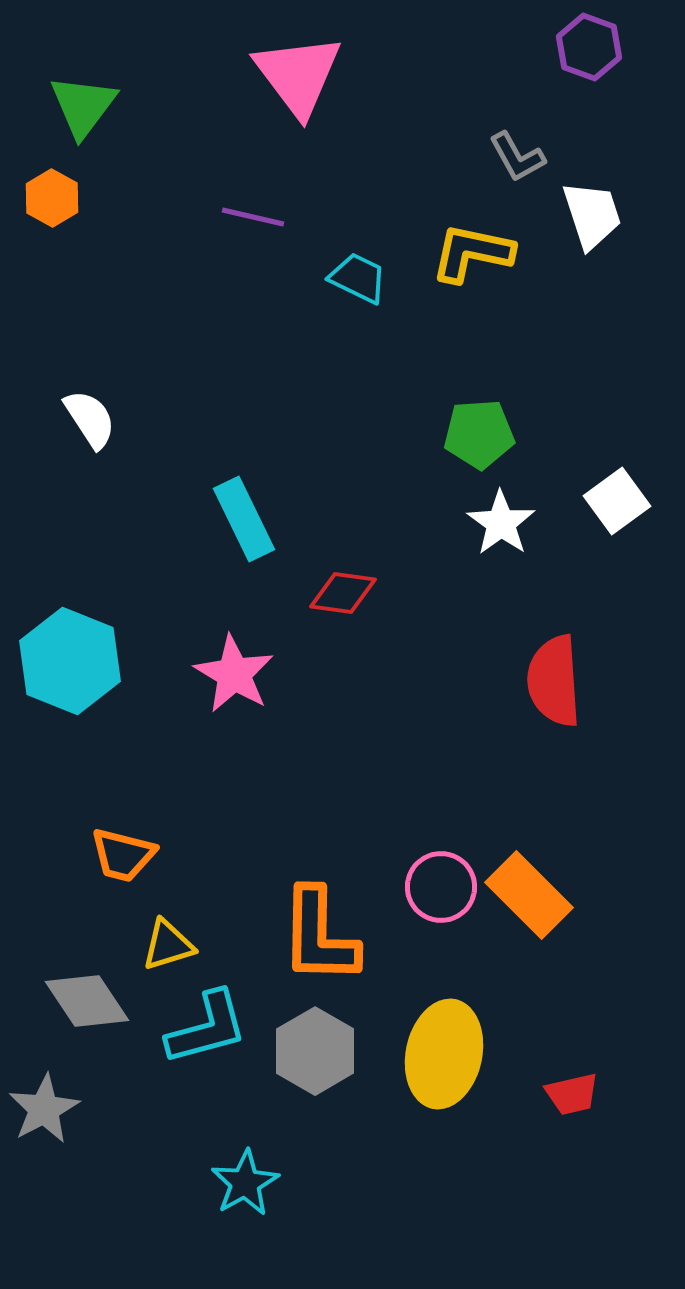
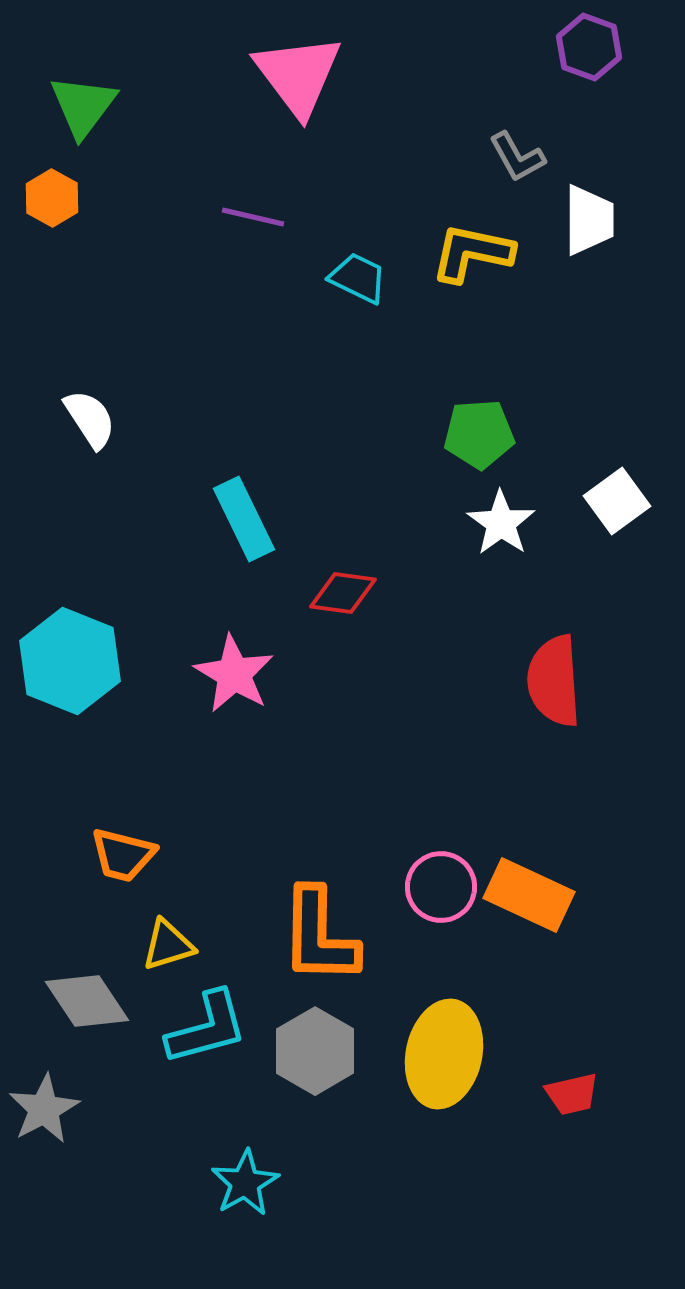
white trapezoid: moved 3 px left, 5 px down; rotated 18 degrees clockwise
orange rectangle: rotated 20 degrees counterclockwise
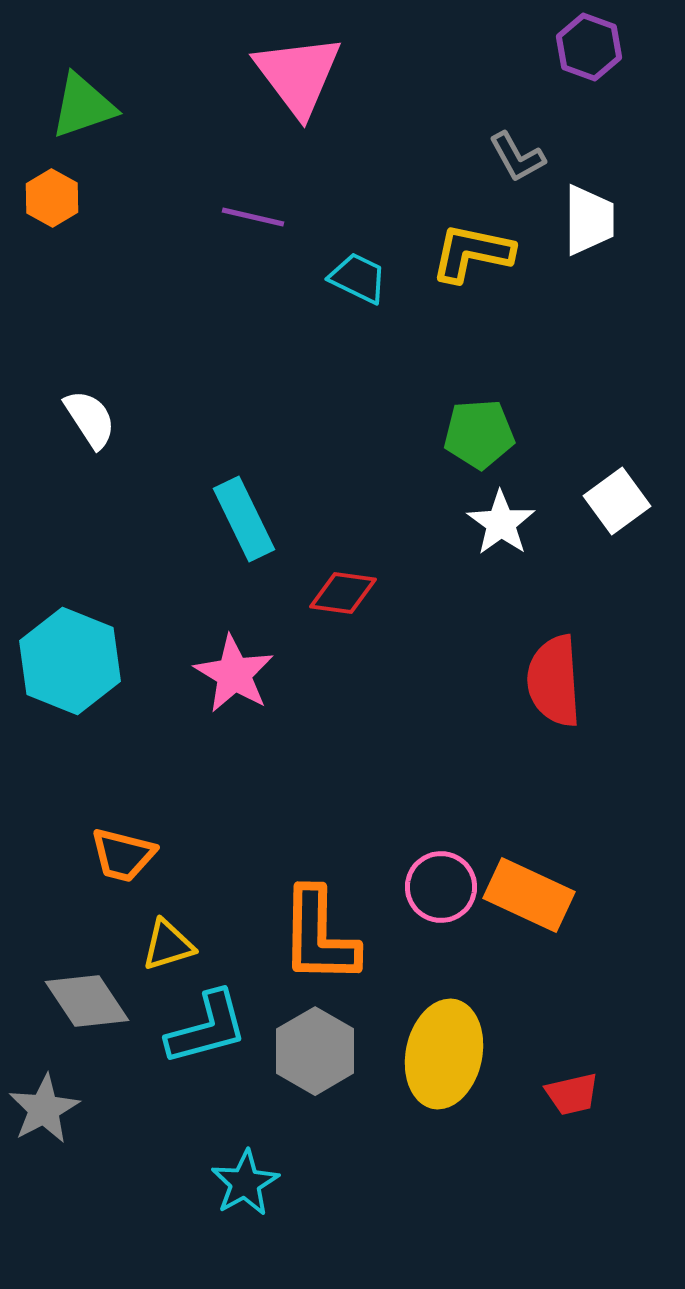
green triangle: rotated 34 degrees clockwise
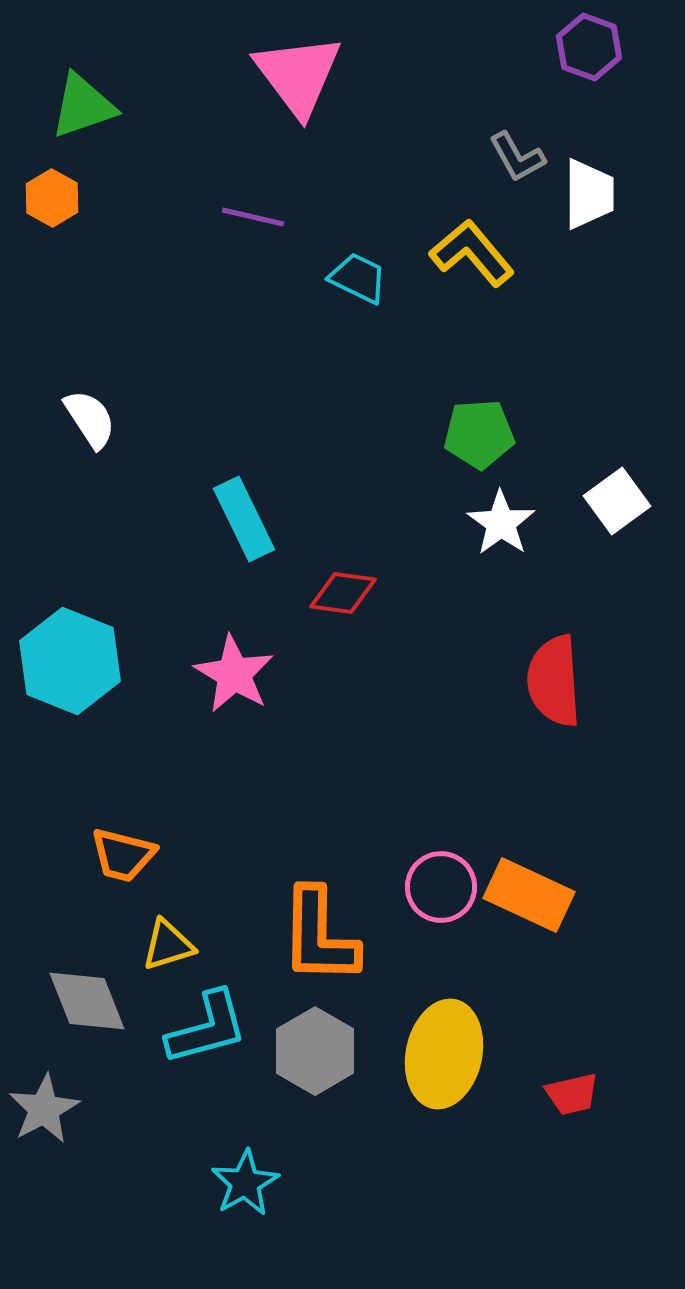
white trapezoid: moved 26 px up
yellow L-shape: rotated 38 degrees clockwise
gray diamond: rotated 12 degrees clockwise
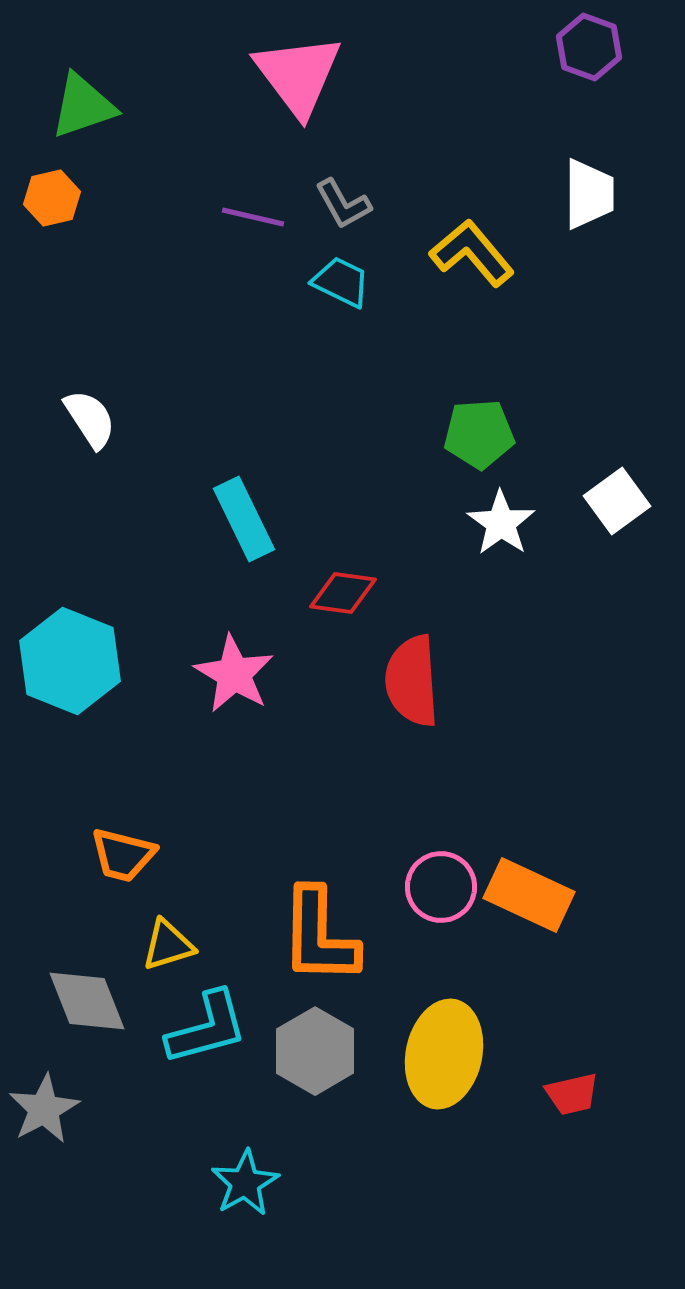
gray L-shape: moved 174 px left, 47 px down
orange hexagon: rotated 18 degrees clockwise
cyan trapezoid: moved 17 px left, 4 px down
red semicircle: moved 142 px left
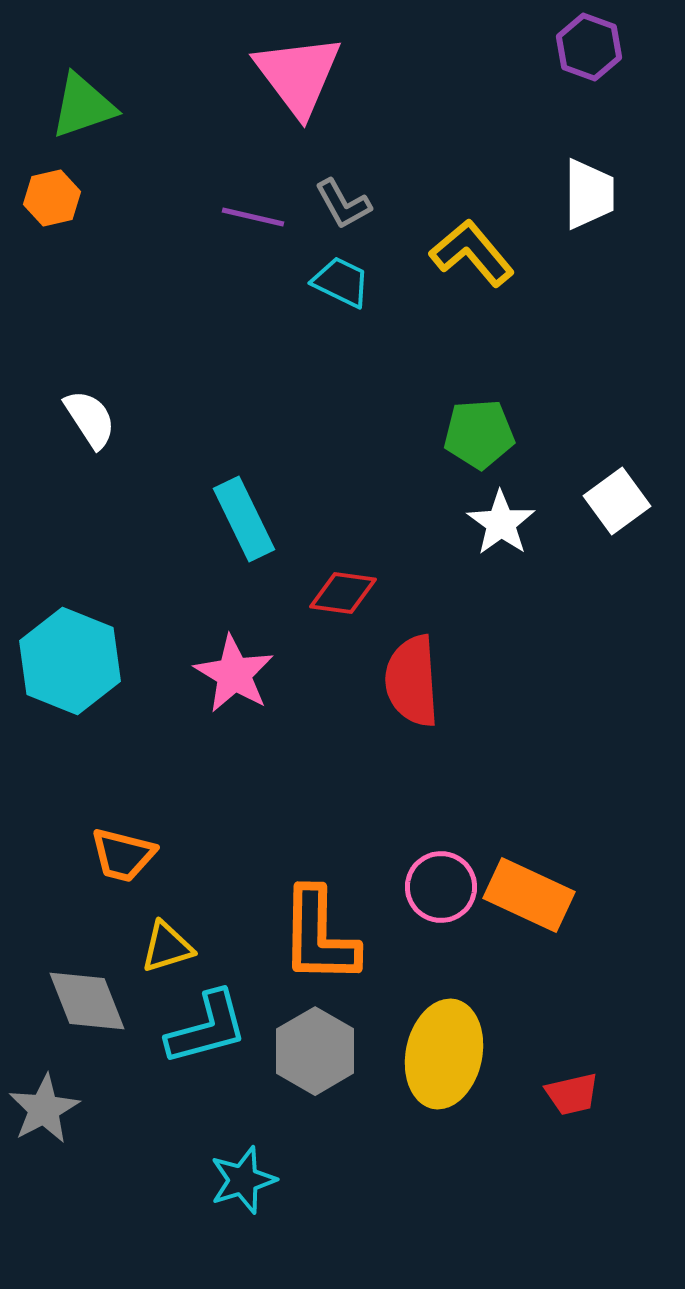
yellow triangle: moved 1 px left, 2 px down
cyan star: moved 2 px left, 3 px up; rotated 12 degrees clockwise
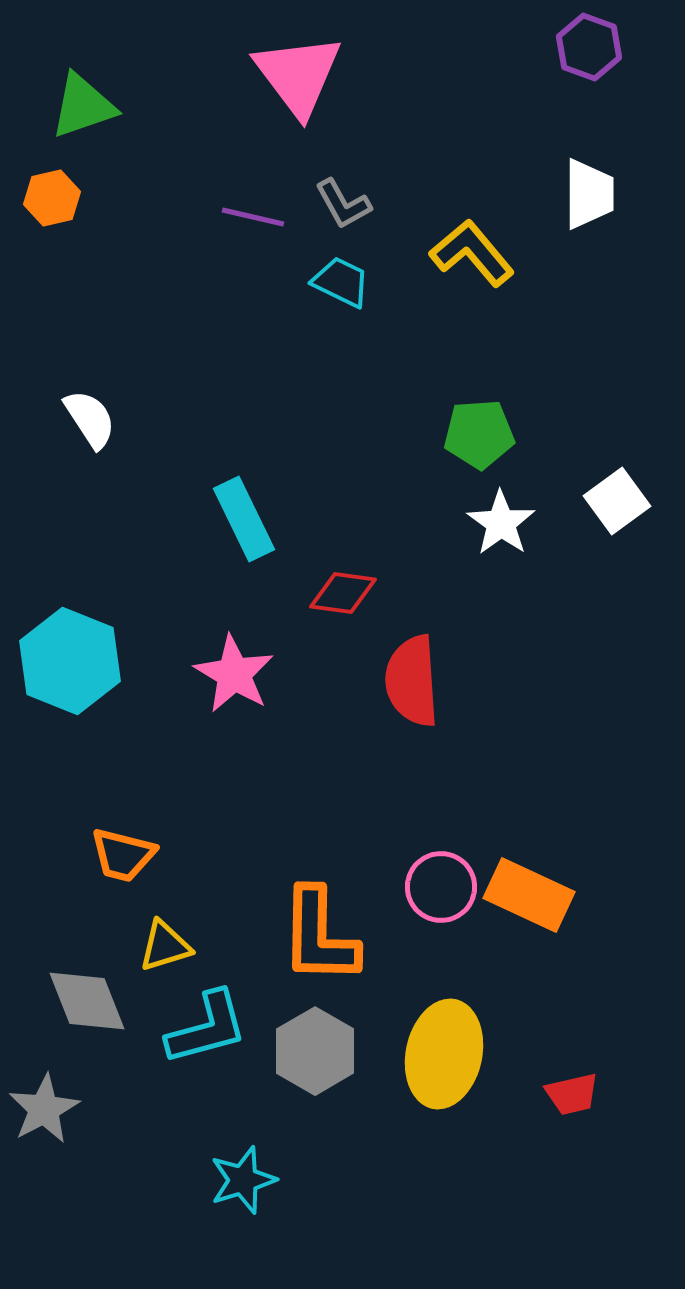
yellow triangle: moved 2 px left, 1 px up
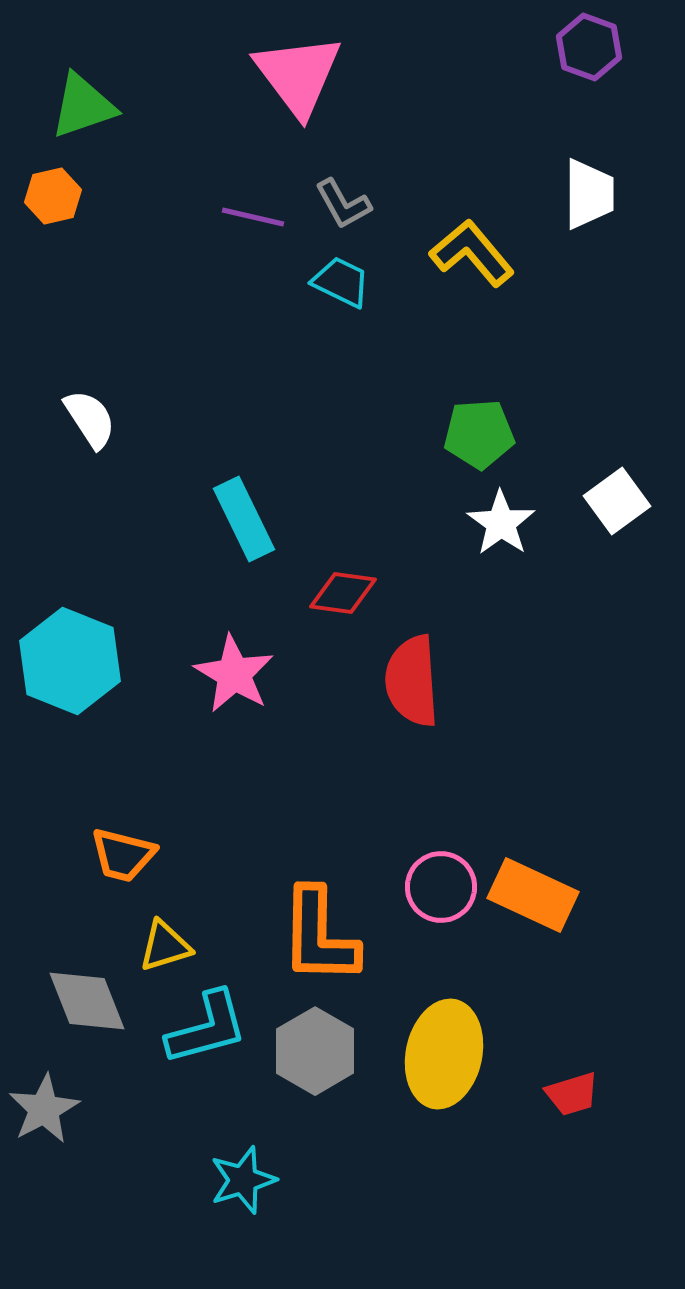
orange hexagon: moved 1 px right, 2 px up
orange rectangle: moved 4 px right
red trapezoid: rotated 4 degrees counterclockwise
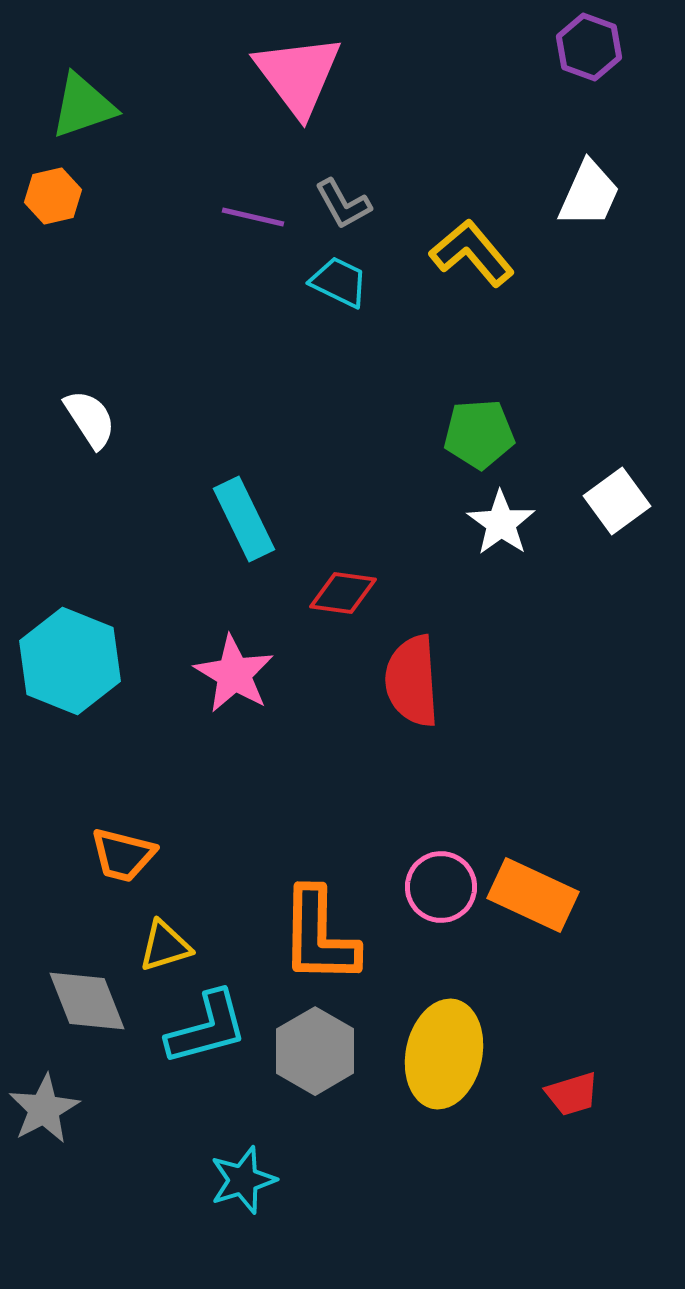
white trapezoid: rotated 24 degrees clockwise
cyan trapezoid: moved 2 px left
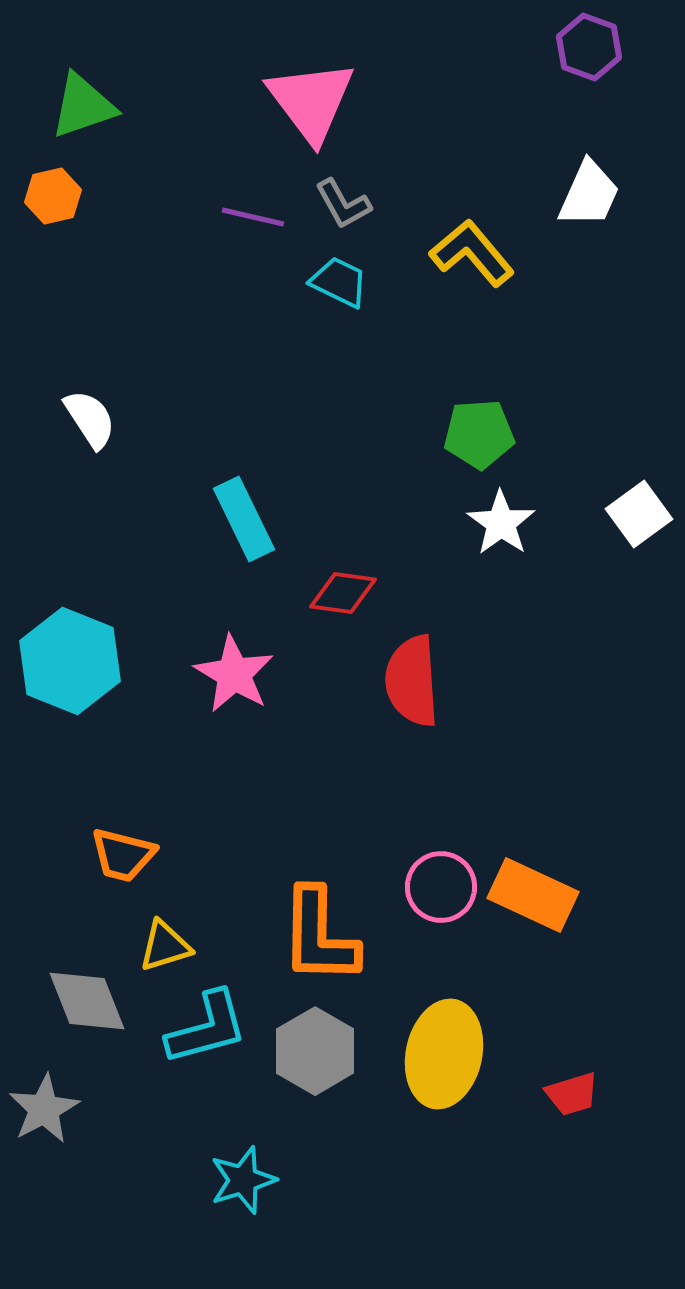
pink triangle: moved 13 px right, 26 px down
white square: moved 22 px right, 13 px down
